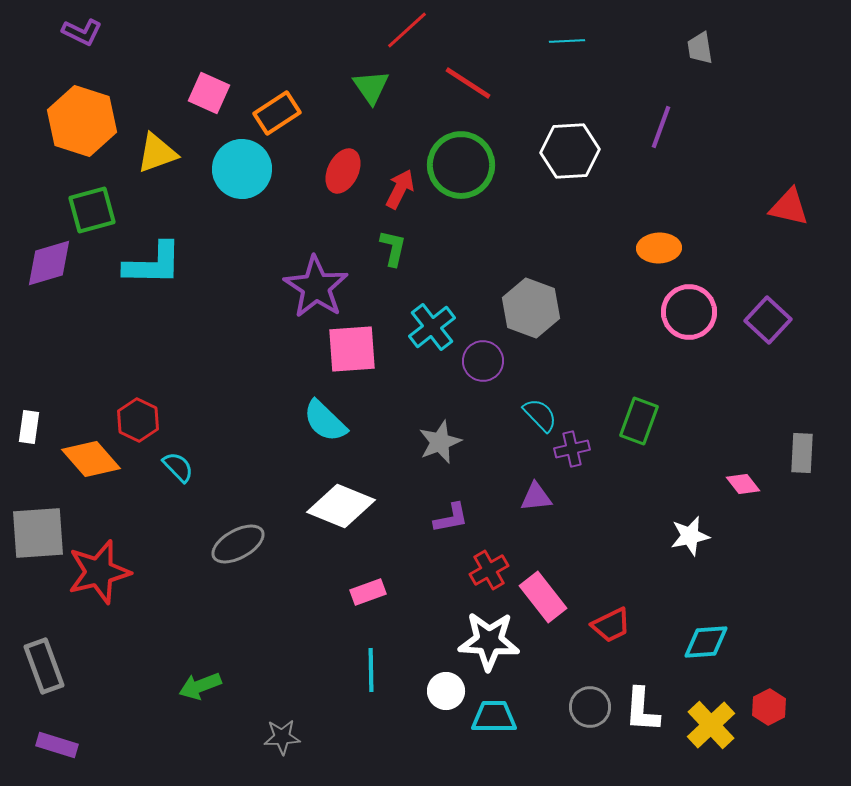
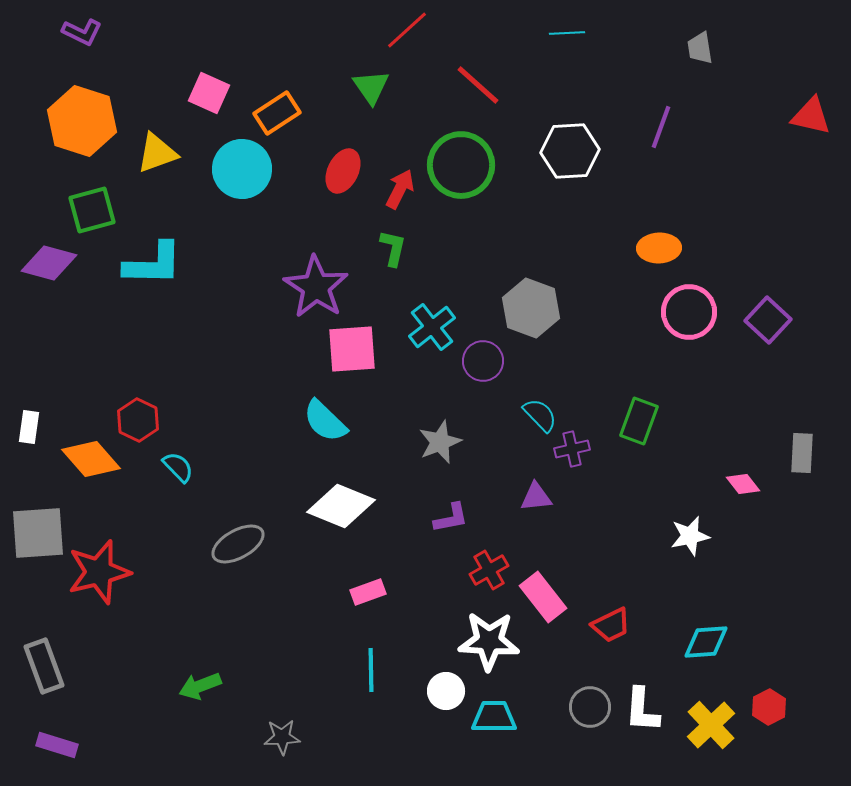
cyan line at (567, 41): moved 8 px up
red line at (468, 83): moved 10 px right, 2 px down; rotated 9 degrees clockwise
red triangle at (789, 207): moved 22 px right, 91 px up
purple diamond at (49, 263): rotated 32 degrees clockwise
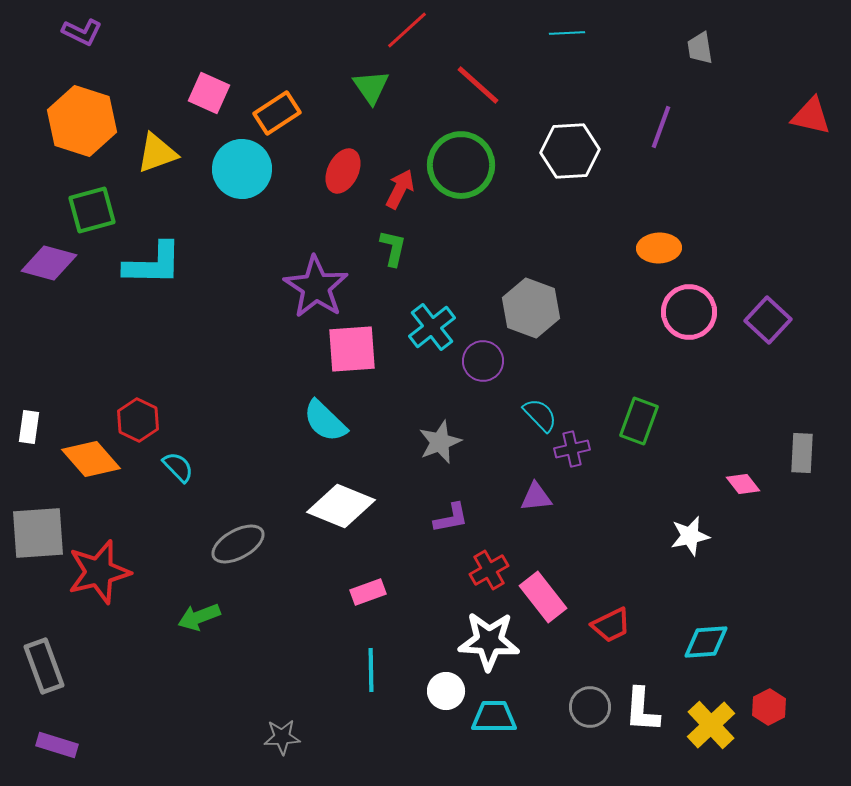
green arrow at (200, 686): moved 1 px left, 69 px up
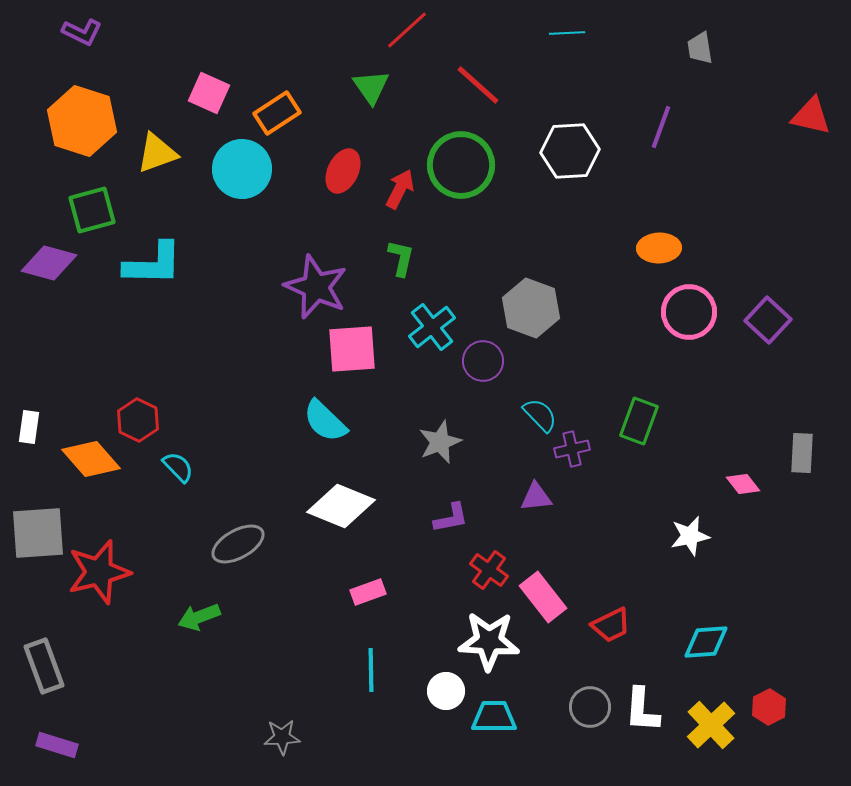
green L-shape at (393, 248): moved 8 px right, 10 px down
purple star at (316, 287): rotated 10 degrees counterclockwise
red cross at (489, 570): rotated 24 degrees counterclockwise
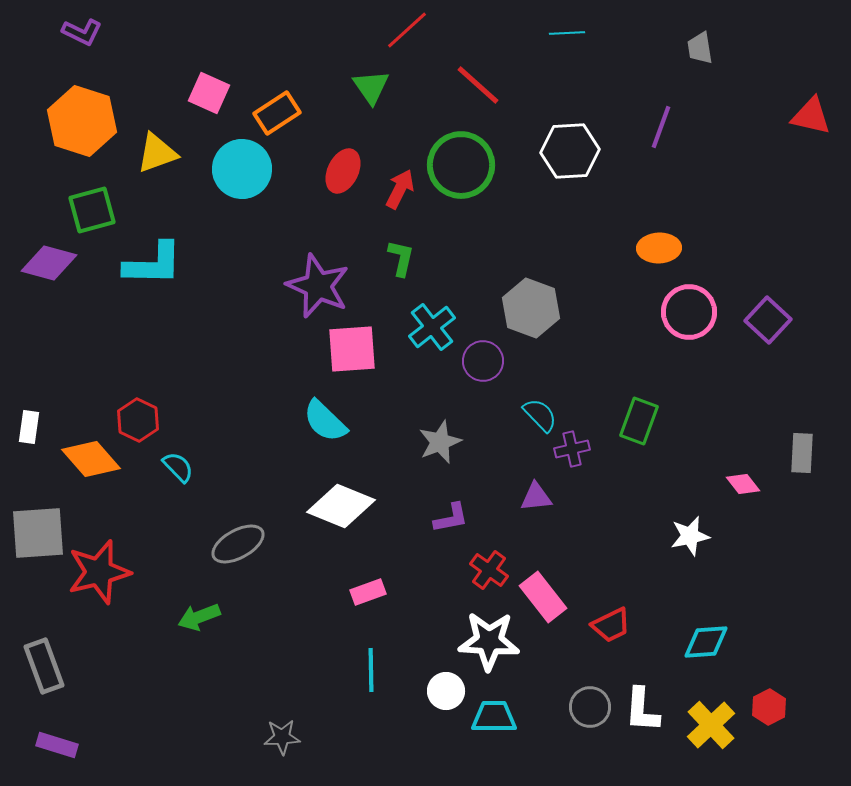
purple star at (316, 287): moved 2 px right, 1 px up
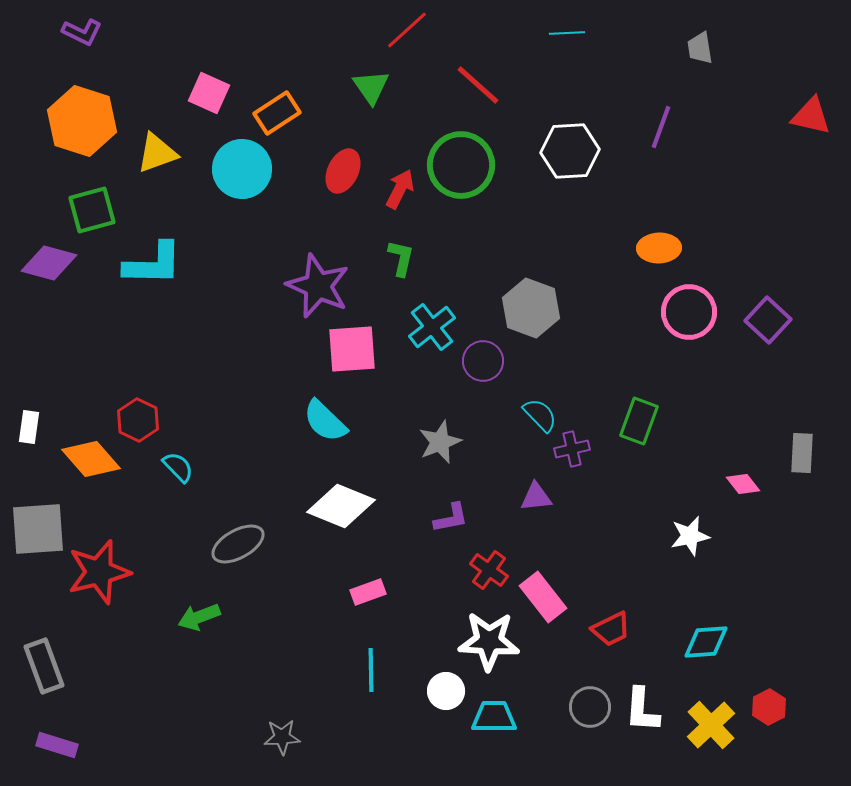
gray square at (38, 533): moved 4 px up
red trapezoid at (611, 625): moved 4 px down
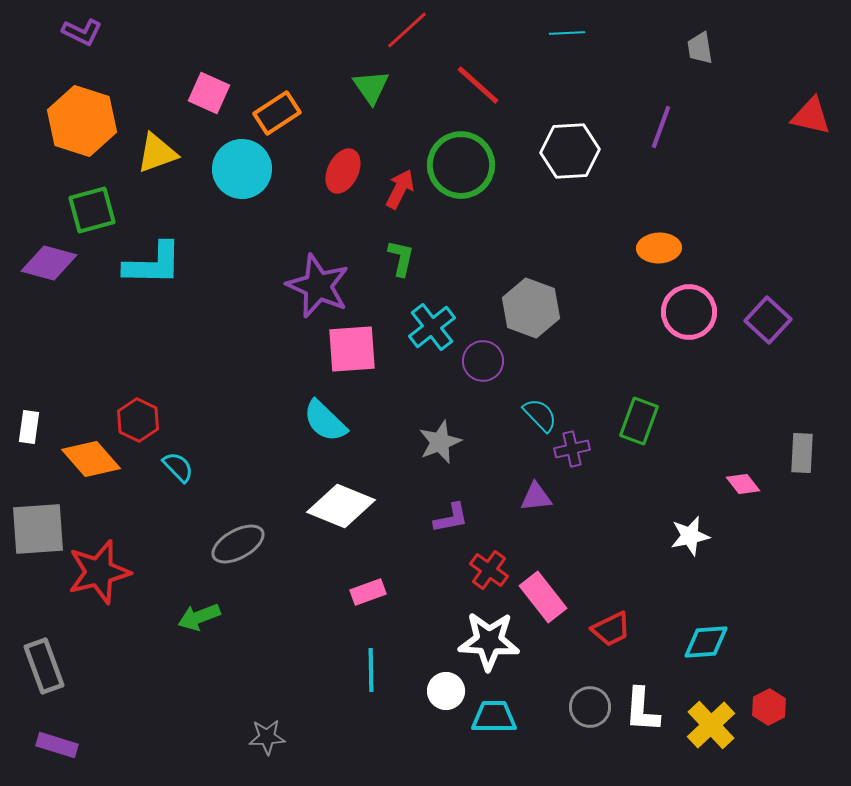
gray star at (282, 737): moved 15 px left
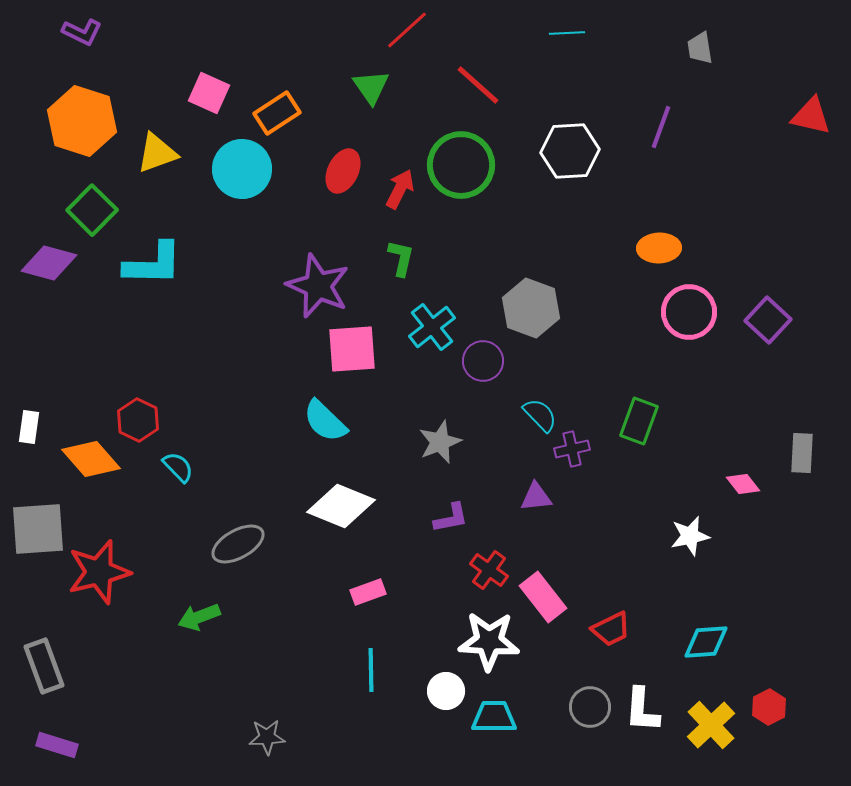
green square at (92, 210): rotated 30 degrees counterclockwise
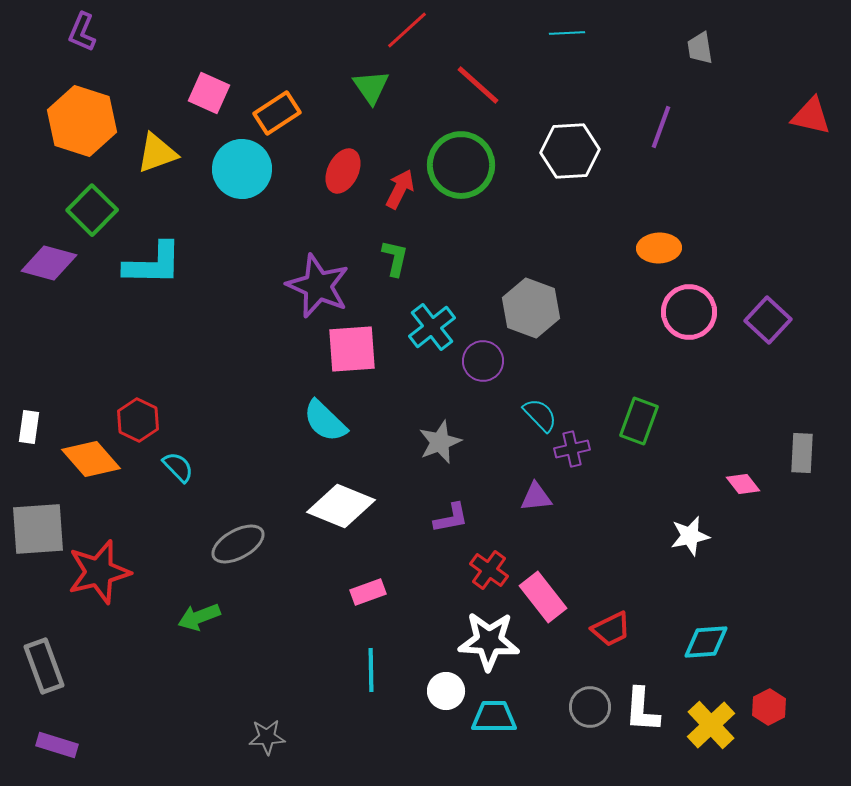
purple L-shape at (82, 32): rotated 87 degrees clockwise
green L-shape at (401, 258): moved 6 px left
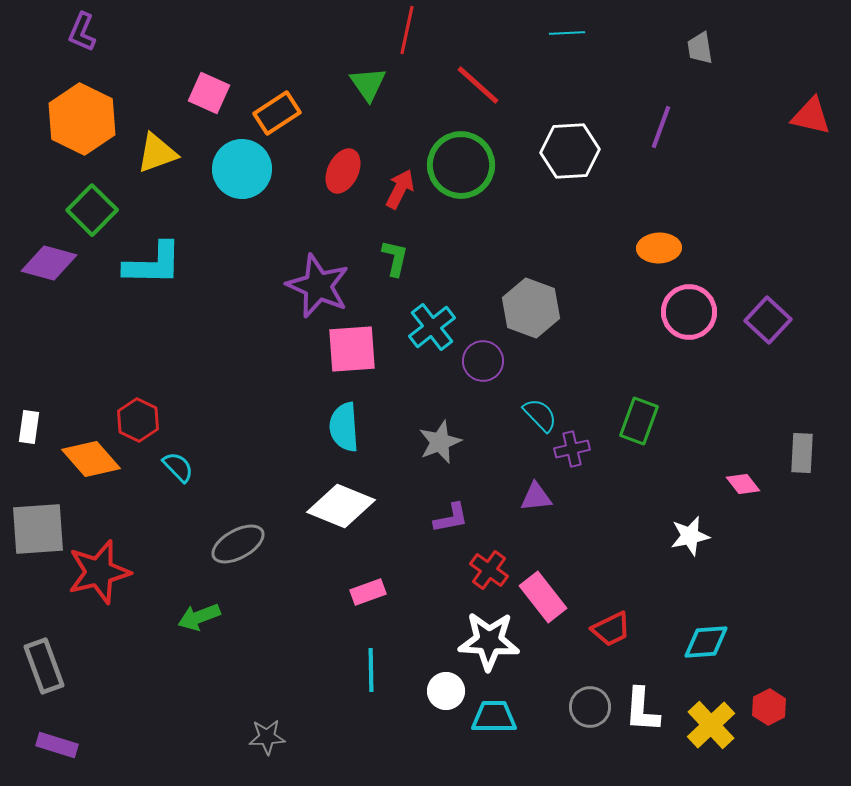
red line at (407, 30): rotated 36 degrees counterclockwise
green triangle at (371, 87): moved 3 px left, 3 px up
orange hexagon at (82, 121): moved 2 px up; rotated 8 degrees clockwise
cyan semicircle at (325, 421): moved 19 px right, 6 px down; rotated 42 degrees clockwise
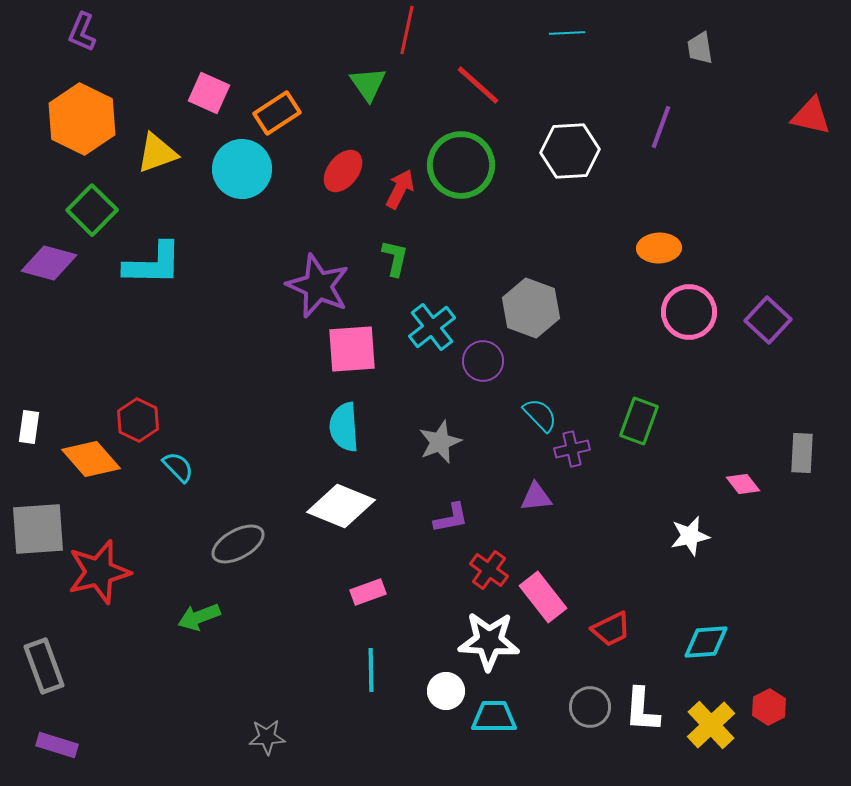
red ellipse at (343, 171): rotated 12 degrees clockwise
